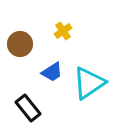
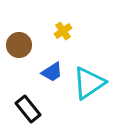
brown circle: moved 1 px left, 1 px down
black rectangle: moved 1 px down
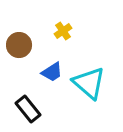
cyan triangle: rotated 45 degrees counterclockwise
